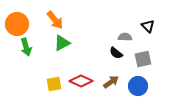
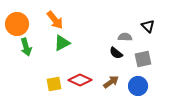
red diamond: moved 1 px left, 1 px up
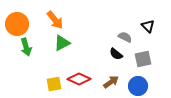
gray semicircle: rotated 24 degrees clockwise
black semicircle: moved 1 px down
red diamond: moved 1 px left, 1 px up
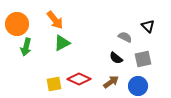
green arrow: rotated 30 degrees clockwise
black semicircle: moved 4 px down
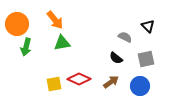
green triangle: rotated 18 degrees clockwise
gray square: moved 3 px right
blue circle: moved 2 px right
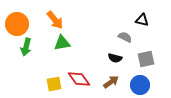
black triangle: moved 6 px left, 6 px up; rotated 32 degrees counterclockwise
black semicircle: moved 1 px left; rotated 24 degrees counterclockwise
red diamond: rotated 30 degrees clockwise
blue circle: moved 1 px up
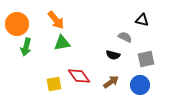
orange arrow: moved 1 px right
black semicircle: moved 2 px left, 3 px up
red diamond: moved 3 px up
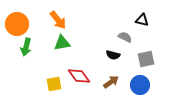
orange arrow: moved 2 px right
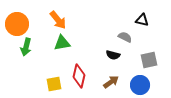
gray square: moved 3 px right, 1 px down
red diamond: rotated 50 degrees clockwise
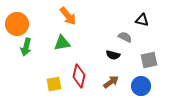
orange arrow: moved 10 px right, 4 px up
blue circle: moved 1 px right, 1 px down
